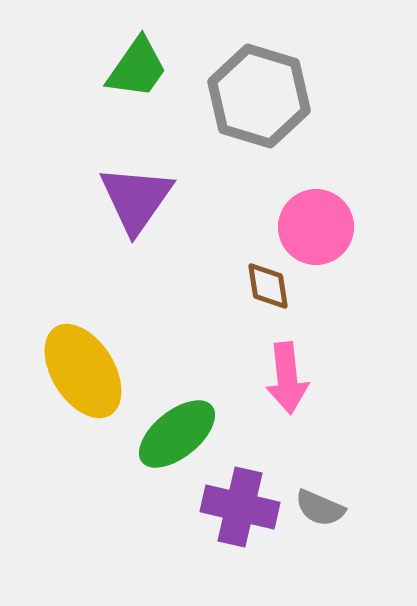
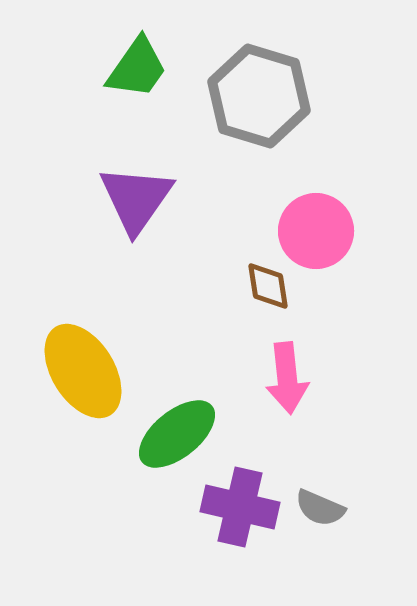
pink circle: moved 4 px down
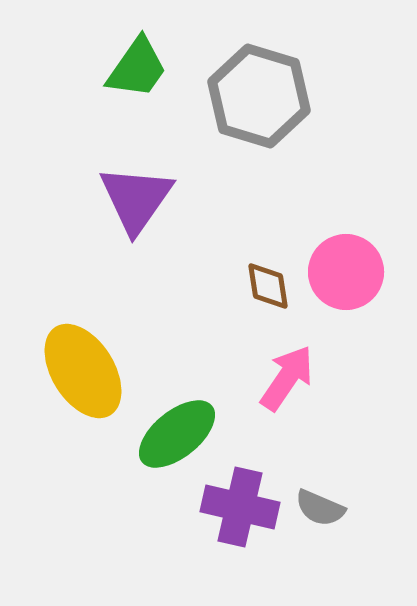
pink circle: moved 30 px right, 41 px down
pink arrow: rotated 140 degrees counterclockwise
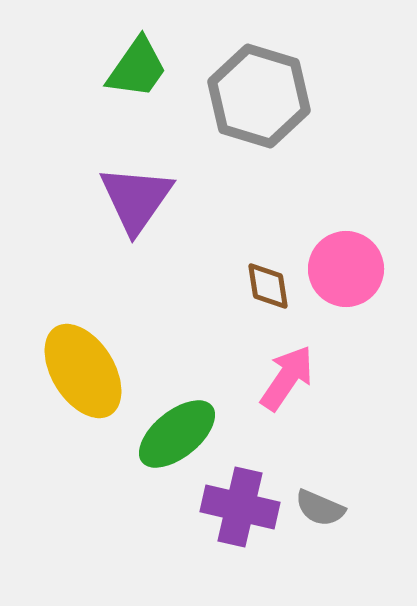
pink circle: moved 3 px up
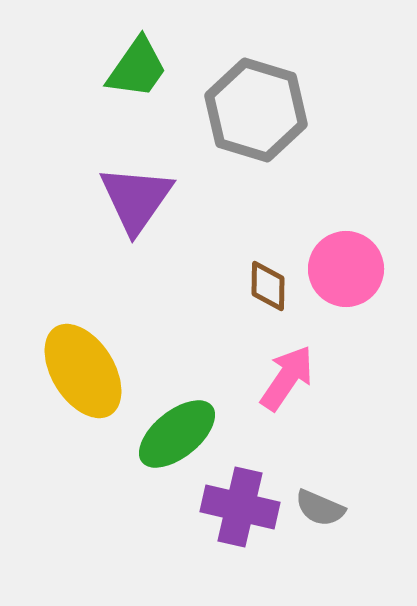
gray hexagon: moved 3 px left, 14 px down
brown diamond: rotated 10 degrees clockwise
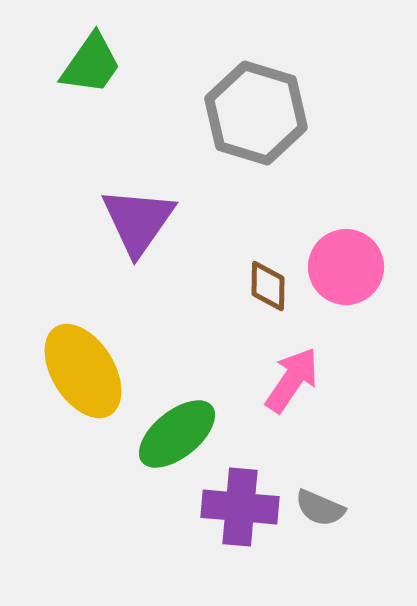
green trapezoid: moved 46 px left, 4 px up
gray hexagon: moved 3 px down
purple triangle: moved 2 px right, 22 px down
pink circle: moved 2 px up
pink arrow: moved 5 px right, 2 px down
purple cross: rotated 8 degrees counterclockwise
